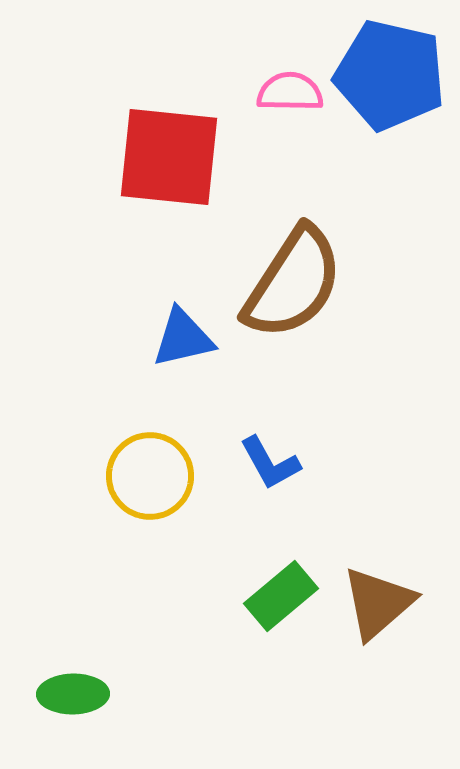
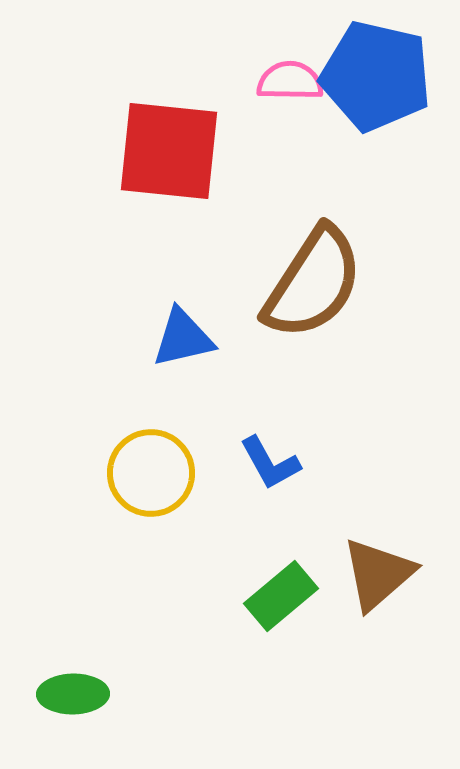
blue pentagon: moved 14 px left, 1 px down
pink semicircle: moved 11 px up
red square: moved 6 px up
brown semicircle: moved 20 px right
yellow circle: moved 1 px right, 3 px up
brown triangle: moved 29 px up
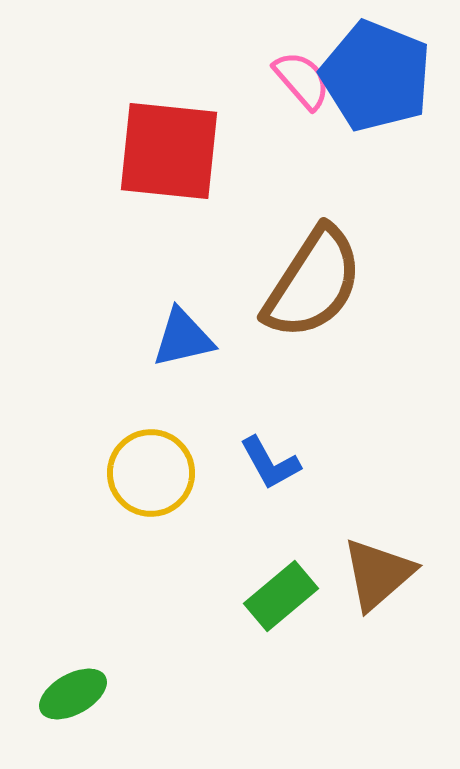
blue pentagon: rotated 9 degrees clockwise
pink semicircle: moved 12 px right, 1 px up; rotated 48 degrees clockwise
green ellipse: rotated 28 degrees counterclockwise
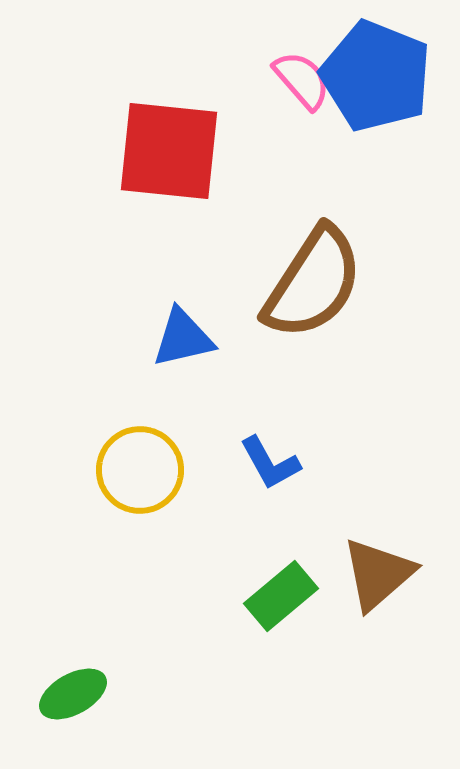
yellow circle: moved 11 px left, 3 px up
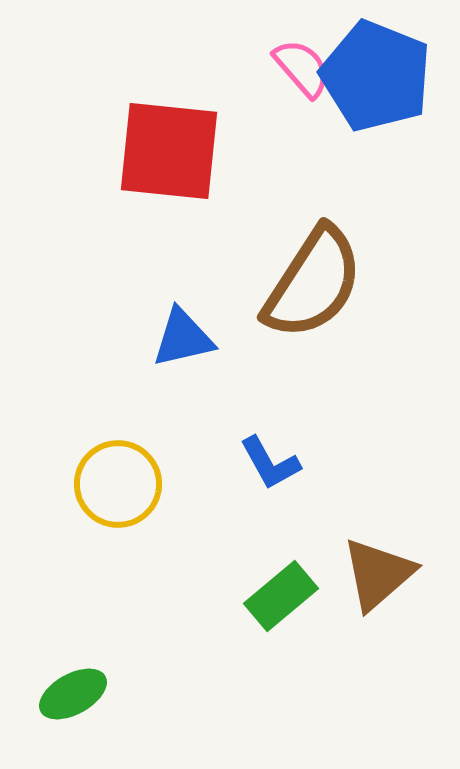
pink semicircle: moved 12 px up
yellow circle: moved 22 px left, 14 px down
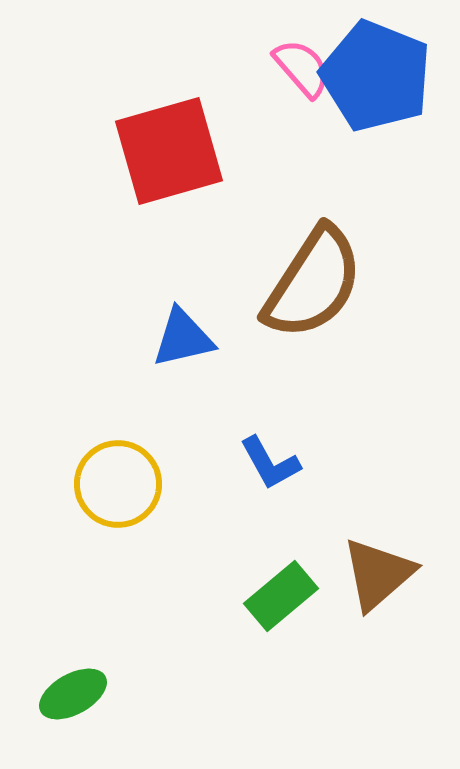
red square: rotated 22 degrees counterclockwise
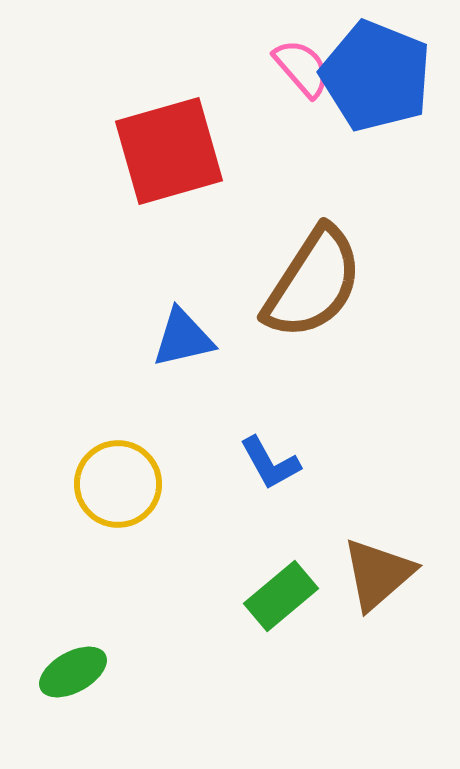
green ellipse: moved 22 px up
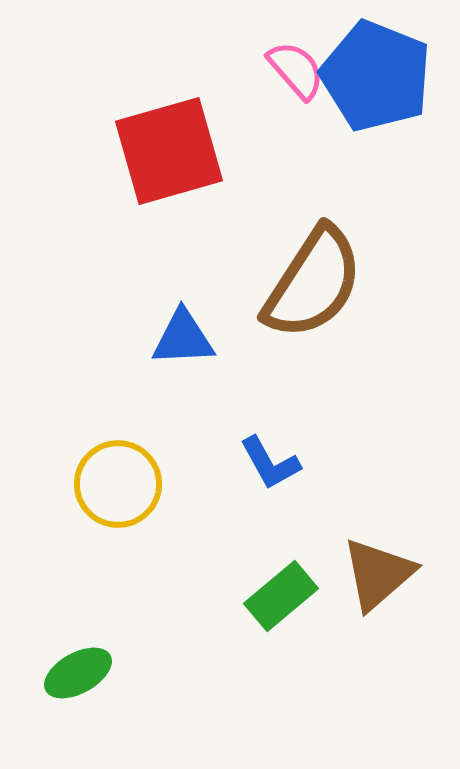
pink semicircle: moved 6 px left, 2 px down
blue triangle: rotated 10 degrees clockwise
green ellipse: moved 5 px right, 1 px down
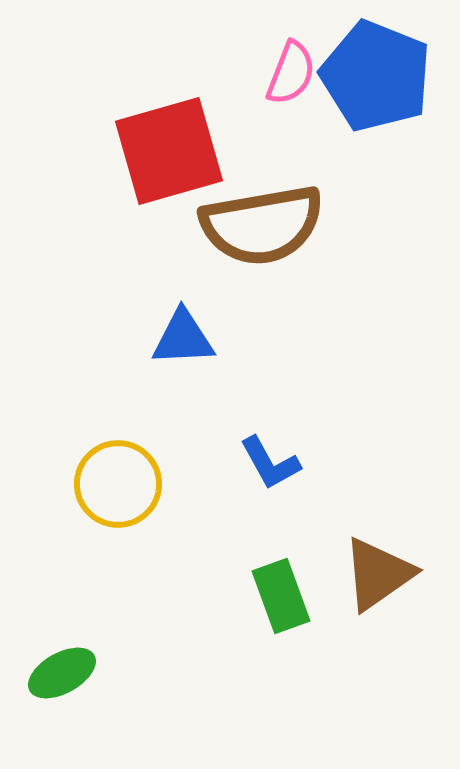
pink semicircle: moved 5 px left, 3 px down; rotated 62 degrees clockwise
brown semicircle: moved 51 px left, 58 px up; rotated 47 degrees clockwise
brown triangle: rotated 6 degrees clockwise
green rectangle: rotated 70 degrees counterclockwise
green ellipse: moved 16 px left
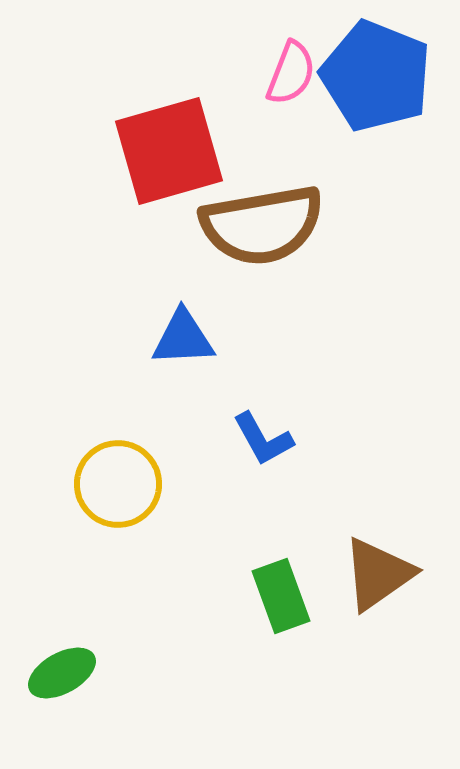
blue L-shape: moved 7 px left, 24 px up
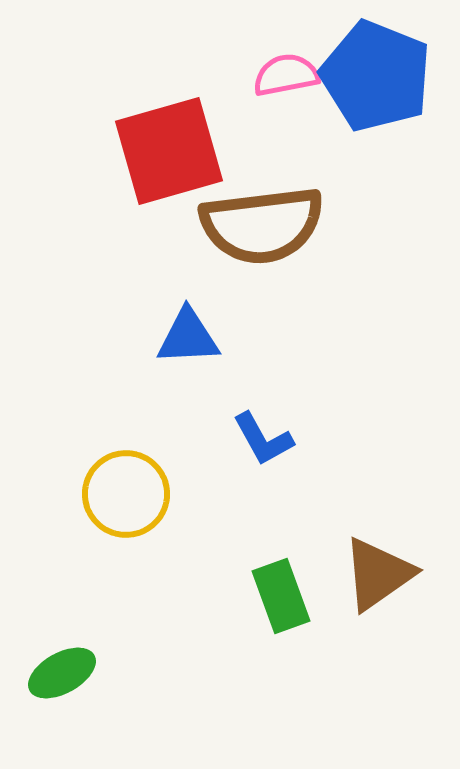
pink semicircle: moved 5 px left, 2 px down; rotated 122 degrees counterclockwise
brown semicircle: rotated 3 degrees clockwise
blue triangle: moved 5 px right, 1 px up
yellow circle: moved 8 px right, 10 px down
